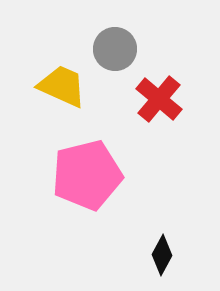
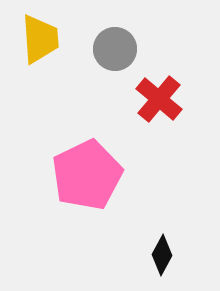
yellow trapezoid: moved 22 px left, 47 px up; rotated 62 degrees clockwise
pink pentagon: rotated 12 degrees counterclockwise
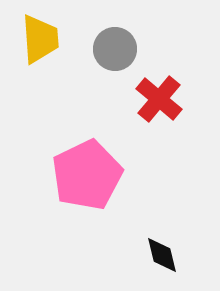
black diamond: rotated 42 degrees counterclockwise
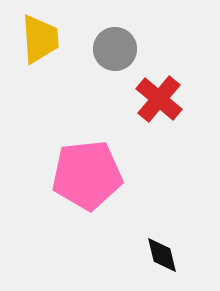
pink pentagon: rotated 20 degrees clockwise
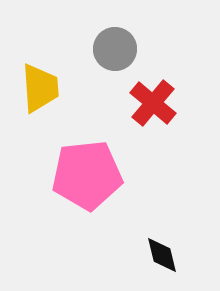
yellow trapezoid: moved 49 px down
red cross: moved 6 px left, 4 px down
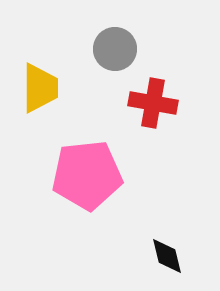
yellow trapezoid: rotated 4 degrees clockwise
red cross: rotated 30 degrees counterclockwise
black diamond: moved 5 px right, 1 px down
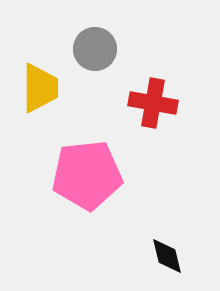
gray circle: moved 20 px left
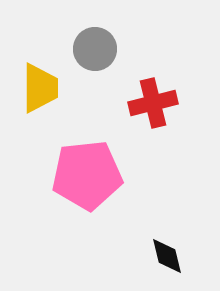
red cross: rotated 24 degrees counterclockwise
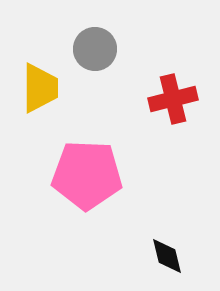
red cross: moved 20 px right, 4 px up
pink pentagon: rotated 8 degrees clockwise
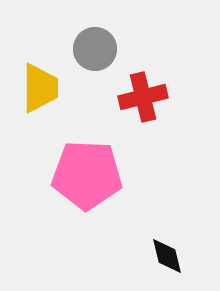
red cross: moved 30 px left, 2 px up
